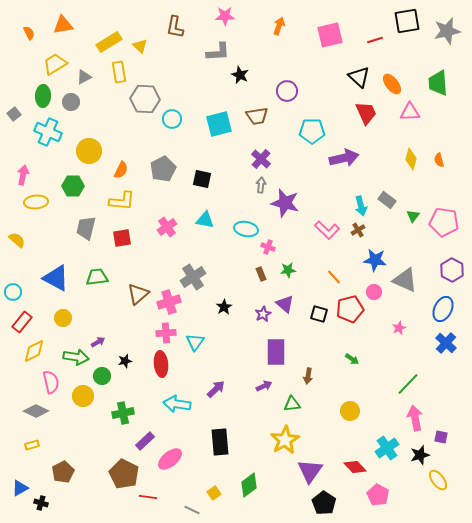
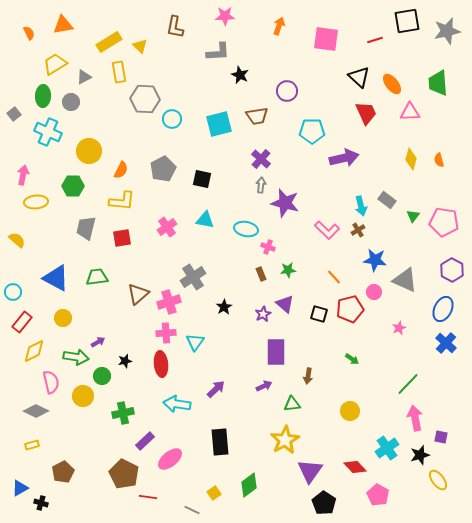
pink square at (330, 35): moved 4 px left, 4 px down; rotated 20 degrees clockwise
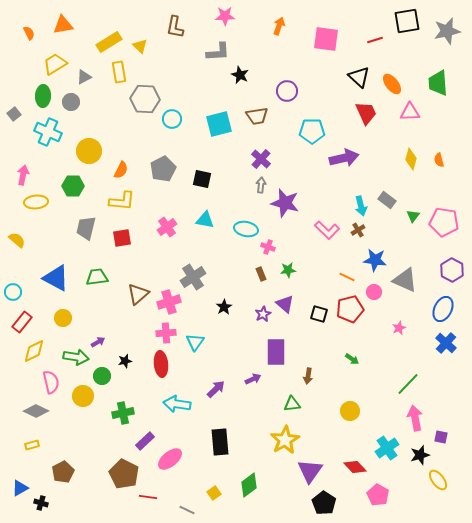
orange line at (334, 277): moved 13 px right; rotated 21 degrees counterclockwise
purple arrow at (264, 386): moved 11 px left, 7 px up
gray line at (192, 510): moved 5 px left
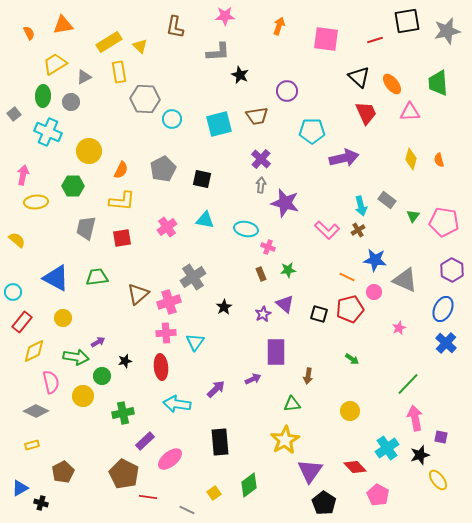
red ellipse at (161, 364): moved 3 px down
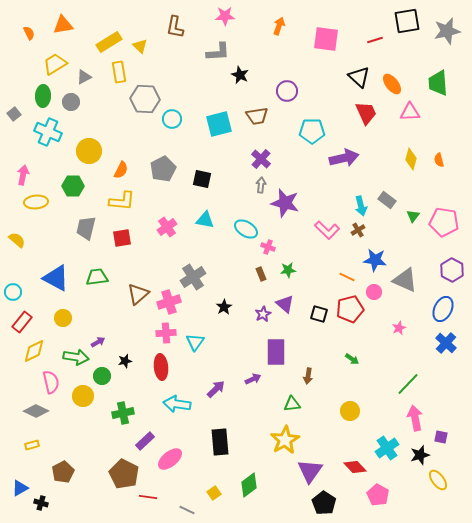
cyan ellipse at (246, 229): rotated 20 degrees clockwise
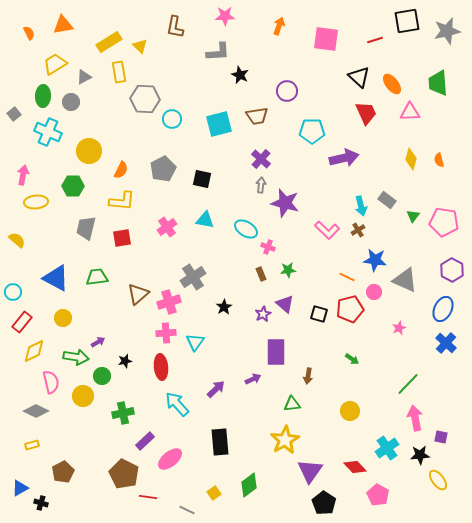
cyan arrow at (177, 404): rotated 40 degrees clockwise
black star at (420, 455): rotated 12 degrees clockwise
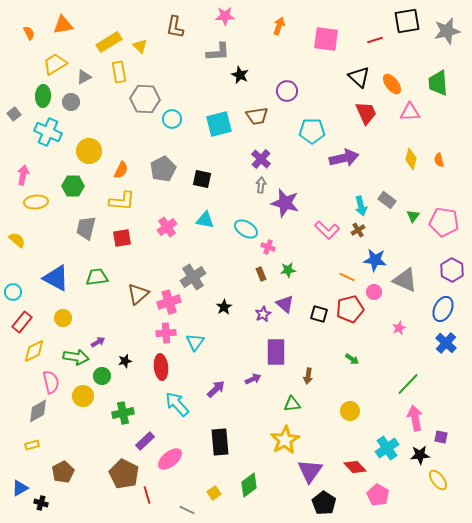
gray diamond at (36, 411): moved 2 px right; rotated 55 degrees counterclockwise
red line at (148, 497): moved 1 px left, 2 px up; rotated 66 degrees clockwise
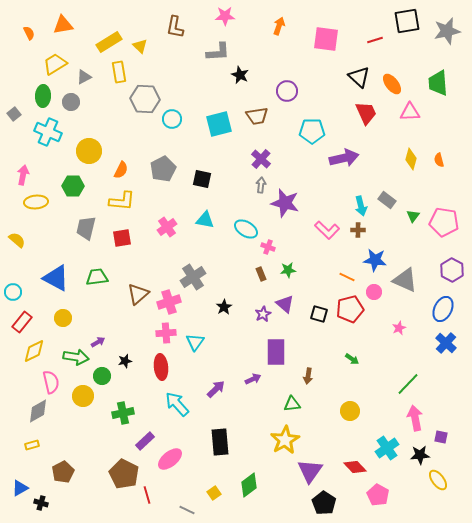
brown cross at (358, 230): rotated 32 degrees clockwise
